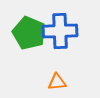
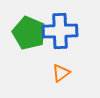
orange triangle: moved 4 px right, 9 px up; rotated 30 degrees counterclockwise
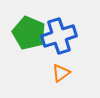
blue cross: moved 1 px left, 5 px down; rotated 16 degrees counterclockwise
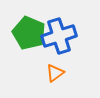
orange triangle: moved 6 px left
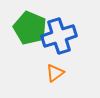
green pentagon: moved 1 px right, 5 px up
